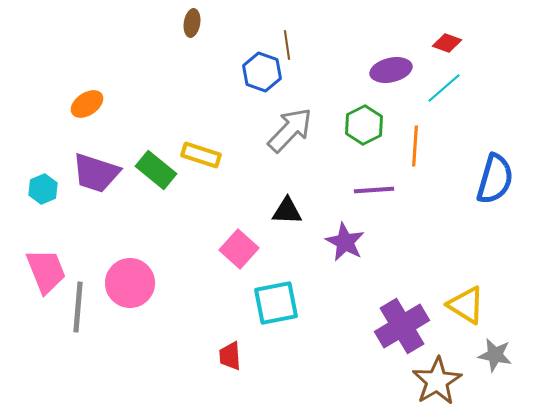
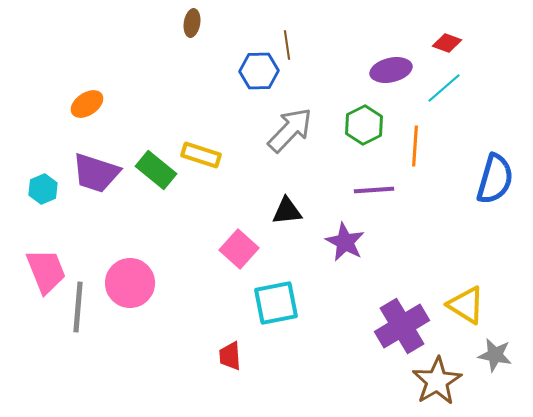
blue hexagon: moved 3 px left, 1 px up; rotated 21 degrees counterclockwise
black triangle: rotated 8 degrees counterclockwise
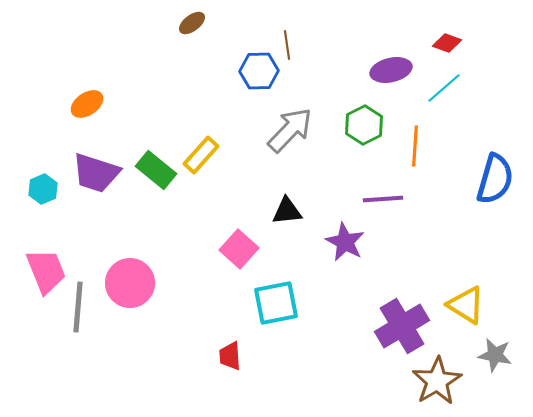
brown ellipse: rotated 44 degrees clockwise
yellow rectangle: rotated 66 degrees counterclockwise
purple line: moved 9 px right, 9 px down
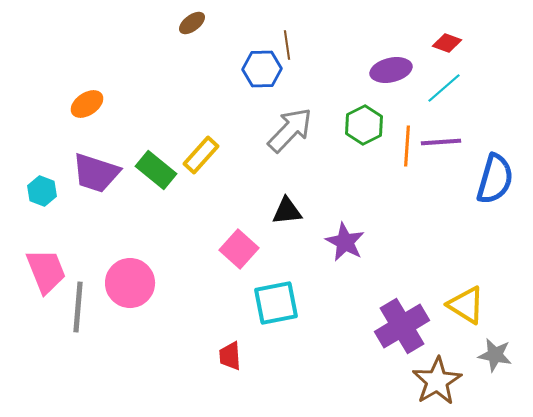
blue hexagon: moved 3 px right, 2 px up
orange line: moved 8 px left
cyan hexagon: moved 1 px left, 2 px down; rotated 16 degrees counterclockwise
purple line: moved 58 px right, 57 px up
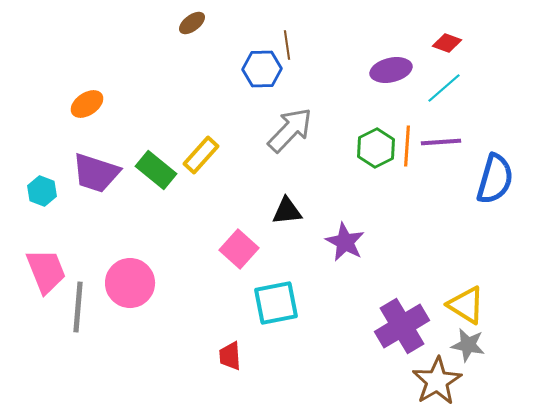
green hexagon: moved 12 px right, 23 px down
gray star: moved 27 px left, 10 px up
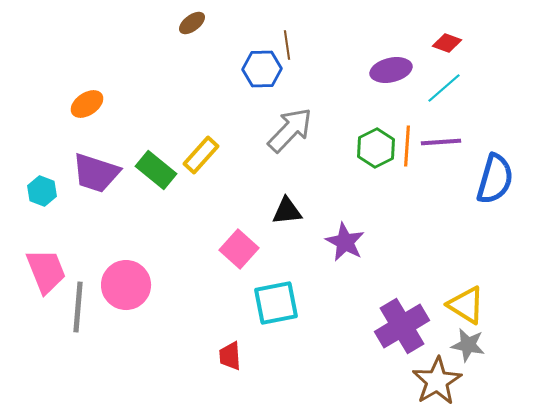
pink circle: moved 4 px left, 2 px down
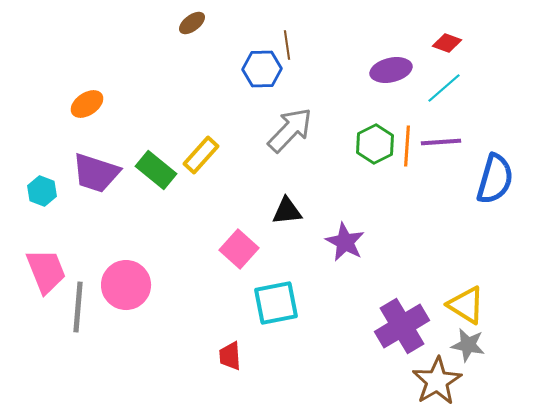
green hexagon: moved 1 px left, 4 px up
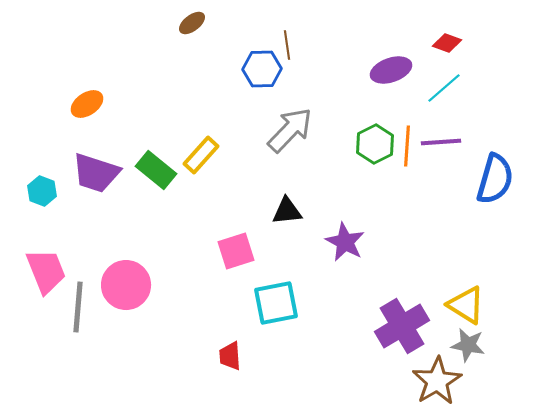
purple ellipse: rotated 6 degrees counterclockwise
pink square: moved 3 px left, 2 px down; rotated 30 degrees clockwise
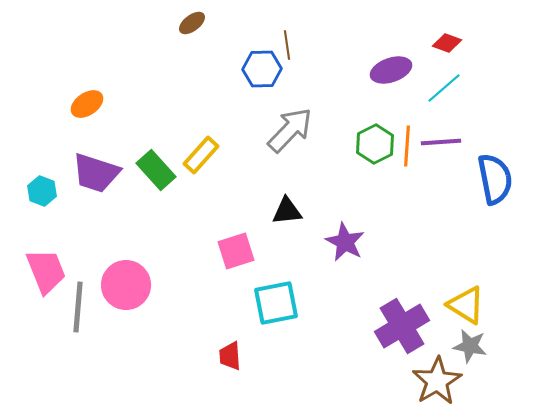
green rectangle: rotated 9 degrees clockwise
blue semicircle: rotated 27 degrees counterclockwise
gray star: moved 2 px right, 1 px down
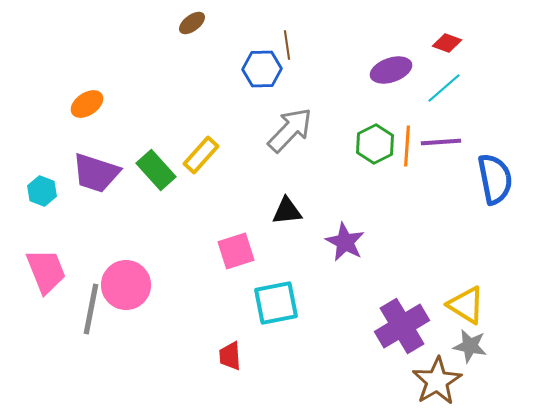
gray line: moved 13 px right, 2 px down; rotated 6 degrees clockwise
